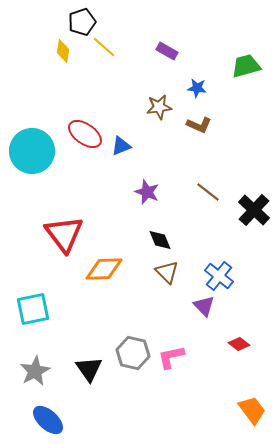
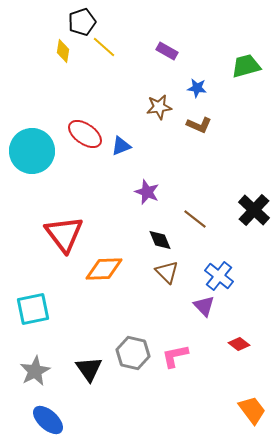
brown line: moved 13 px left, 27 px down
pink L-shape: moved 4 px right, 1 px up
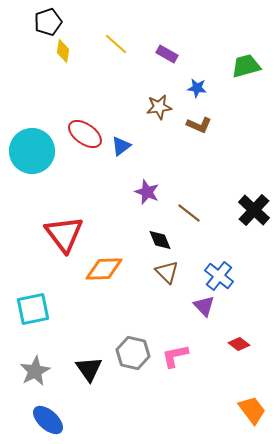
black pentagon: moved 34 px left
yellow line: moved 12 px right, 3 px up
purple rectangle: moved 3 px down
blue triangle: rotated 15 degrees counterclockwise
brown line: moved 6 px left, 6 px up
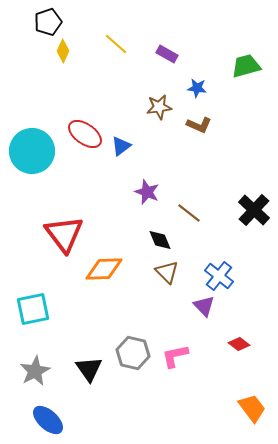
yellow diamond: rotated 15 degrees clockwise
orange trapezoid: moved 2 px up
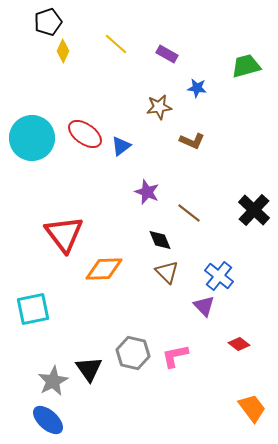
brown L-shape: moved 7 px left, 16 px down
cyan circle: moved 13 px up
gray star: moved 18 px right, 10 px down
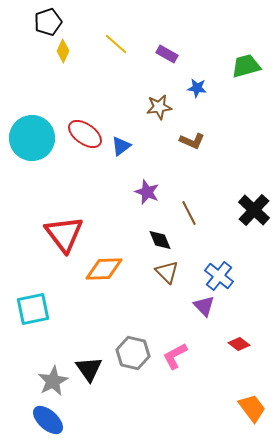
brown line: rotated 25 degrees clockwise
pink L-shape: rotated 16 degrees counterclockwise
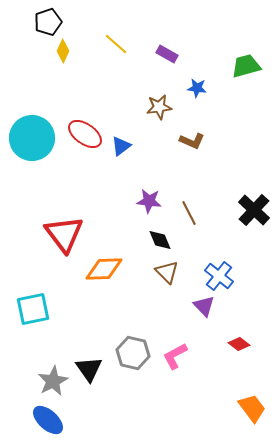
purple star: moved 2 px right, 9 px down; rotated 15 degrees counterclockwise
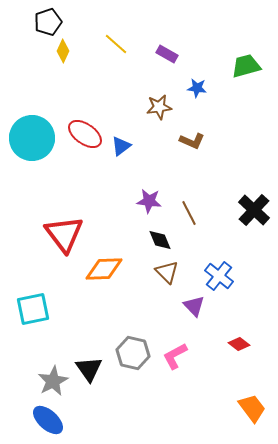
purple triangle: moved 10 px left
